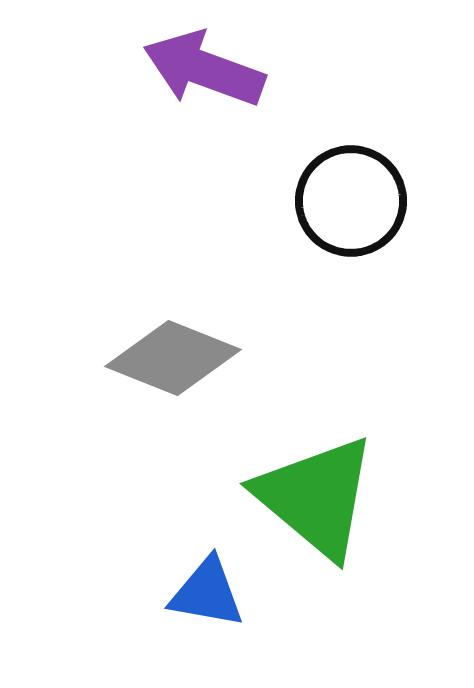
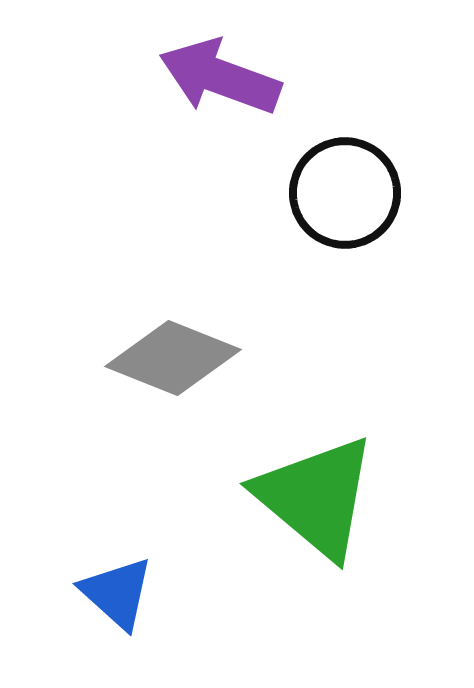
purple arrow: moved 16 px right, 8 px down
black circle: moved 6 px left, 8 px up
blue triangle: moved 90 px left; rotated 32 degrees clockwise
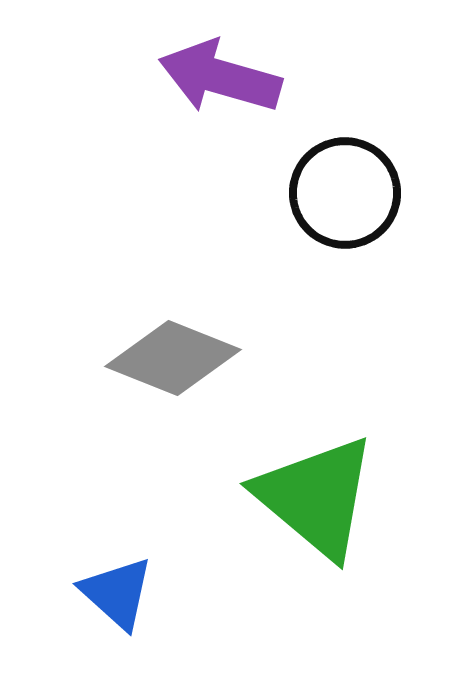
purple arrow: rotated 4 degrees counterclockwise
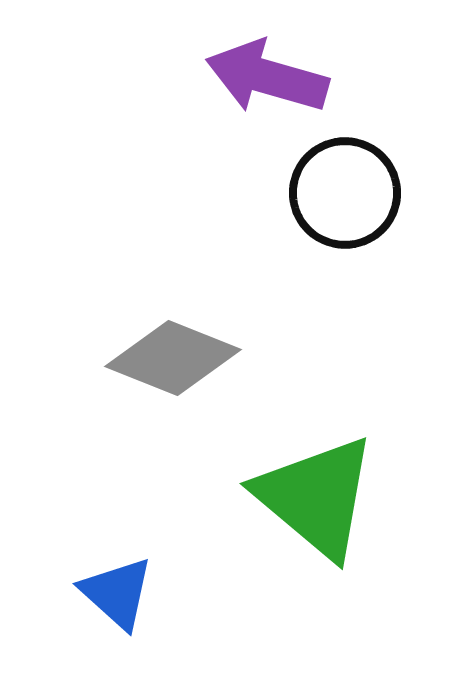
purple arrow: moved 47 px right
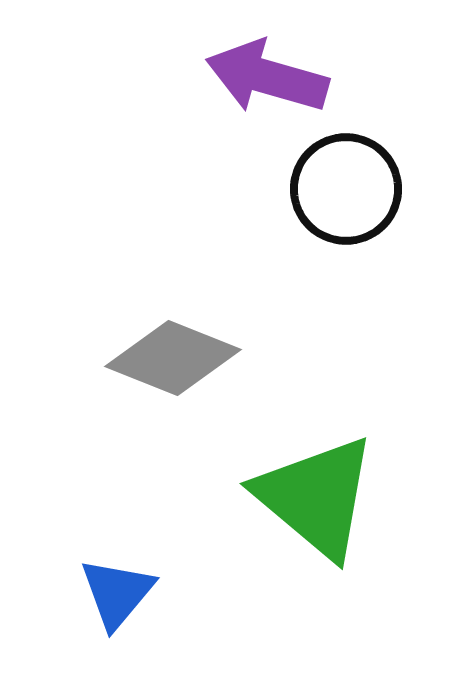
black circle: moved 1 px right, 4 px up
blue triangle: rotated 28 degrees clockwise
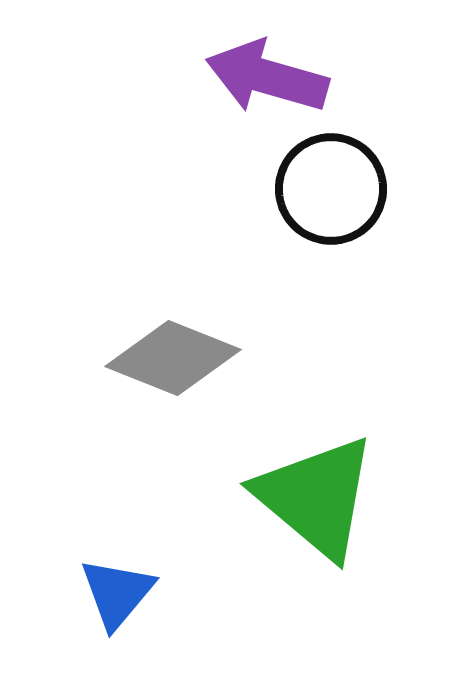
black circle: moved 15 px left
